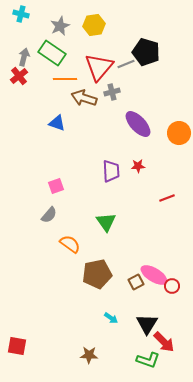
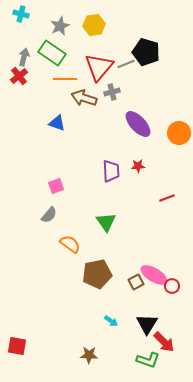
cyan arrow: moved 3 px down
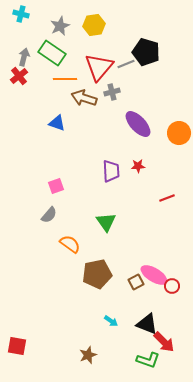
black triangle: rotated 40 degrees counterclockwise
brown star: moved 1 px left; rotated 24 degrees counterclockwise
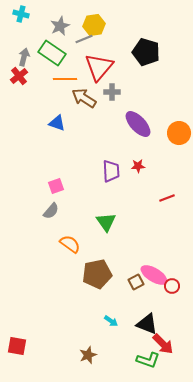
gray line: moved 42 px left, 25 px up
gray cross: rotated 14 degrees clockwise
brown arrow: rotated 15 degrees clockwise
gray semicircle: moved 2 px right, 4 px up
red arrow: moved 1 px left, 2 px down
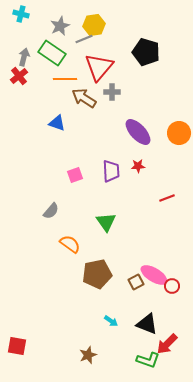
purple ellipse: moved 8 px down
pink square: moved 19 px right, 11 px up
red arrow: moved 4 px right; rotated 90 degrees clockwise
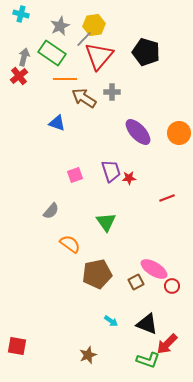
gray line: rotated 24 degrees counterclockwise
red triangle: moved 11 px up
red star: moved 9 px left, 12 px down
purple trapezoid: rotated 15 degrees counterclockwise
pink ellipse: moved 6 px up
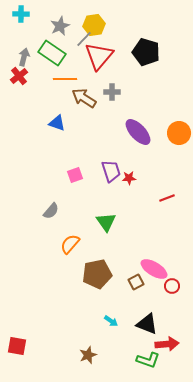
cyan cross: rotated 14 degrees counterclockwise
orange semicircle: rotated 85 degrees counterclockwise
red arrow: rotated 140 degrees counterclockwise
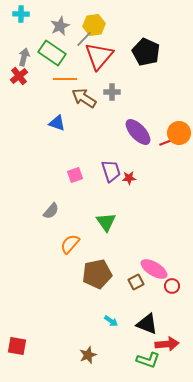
black pentagon: rotated 8 degrees clockwise
red line: moved 56 px up
